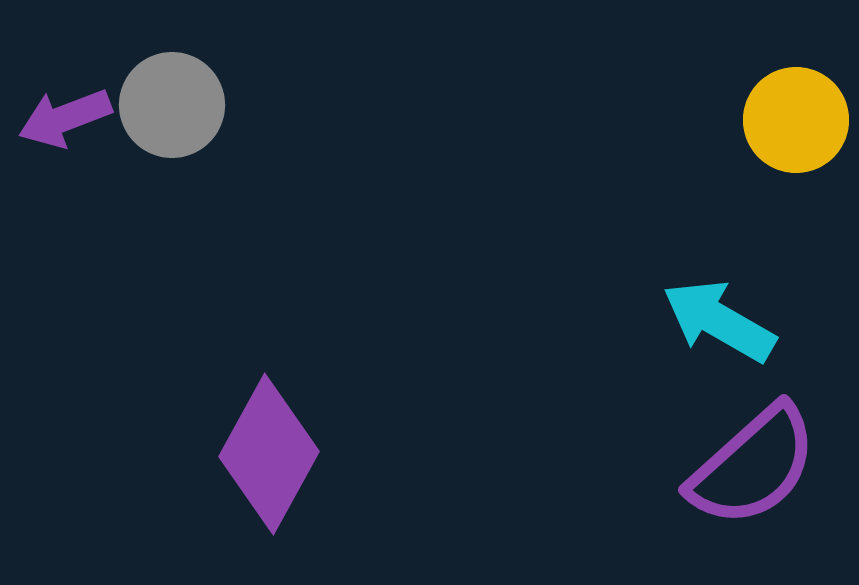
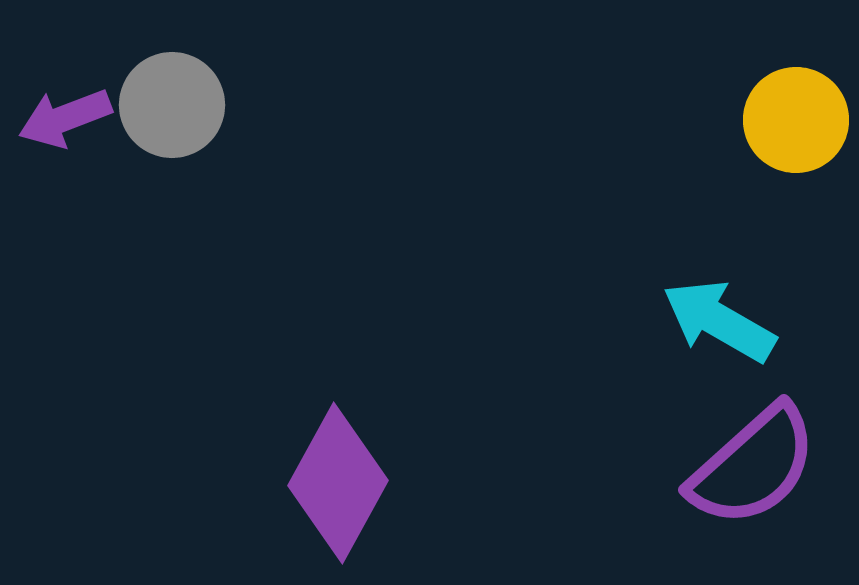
purple diamond: moved 69 px right, 29 px down
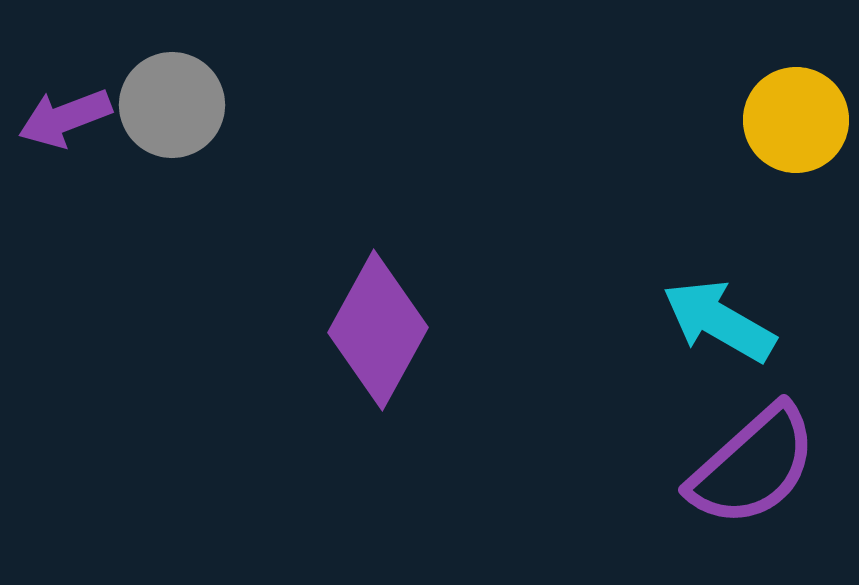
purple diamond: moved 40 px right, 153 px up
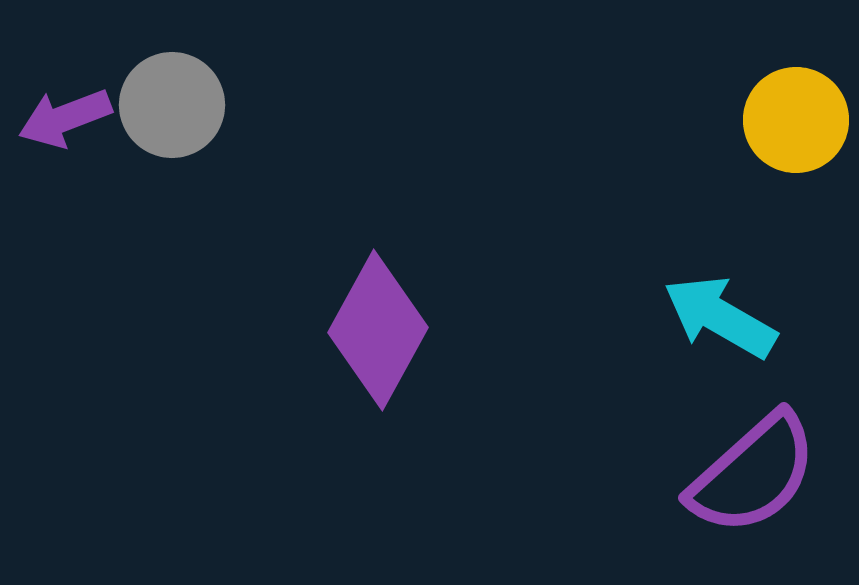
cyan arrow: moved 1 px right, 4 px up
purple semicircle: moved 8 px down
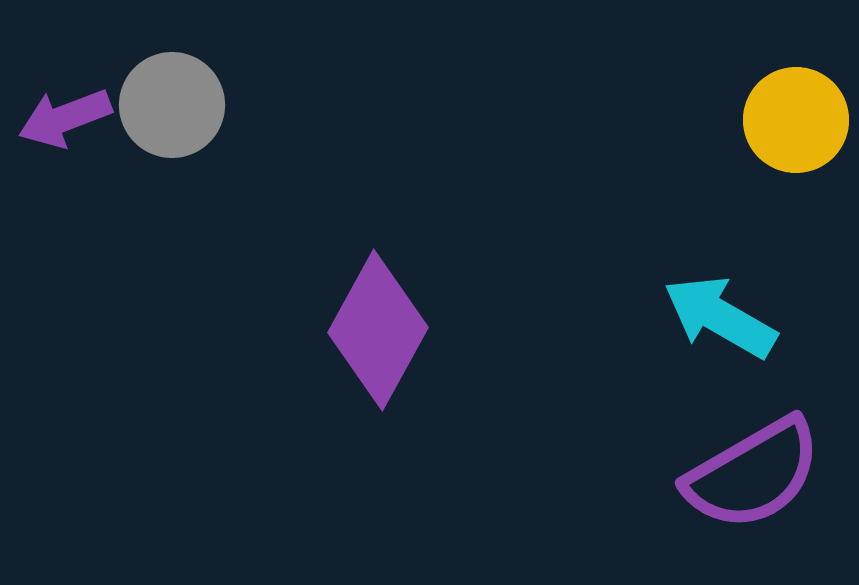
purple semicircle: rotated 12 degrees clockwise
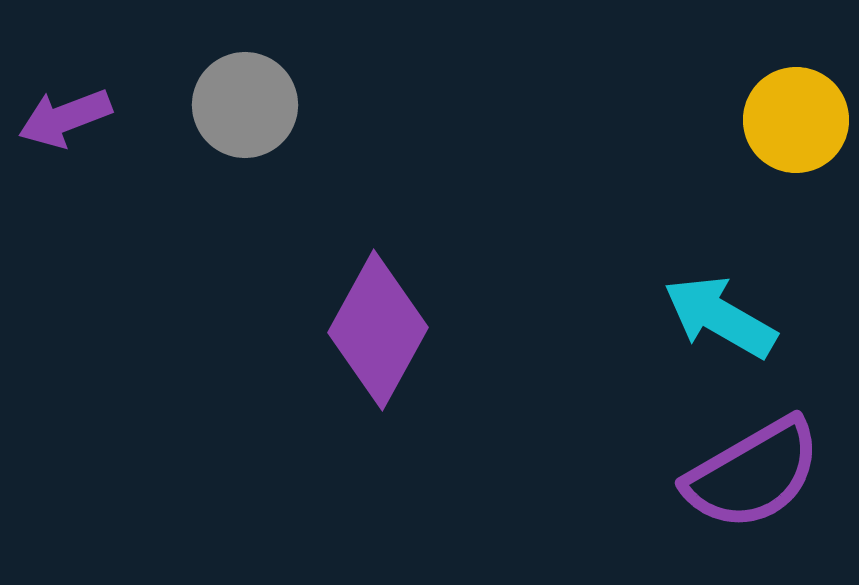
gray circle: moved 73 px right
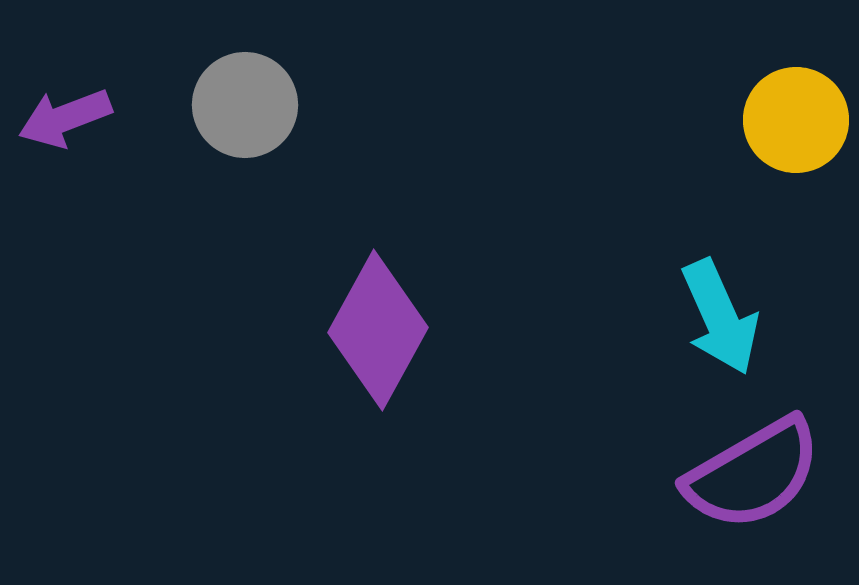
cyan arrow: rotated 144 degrees counterclockwise
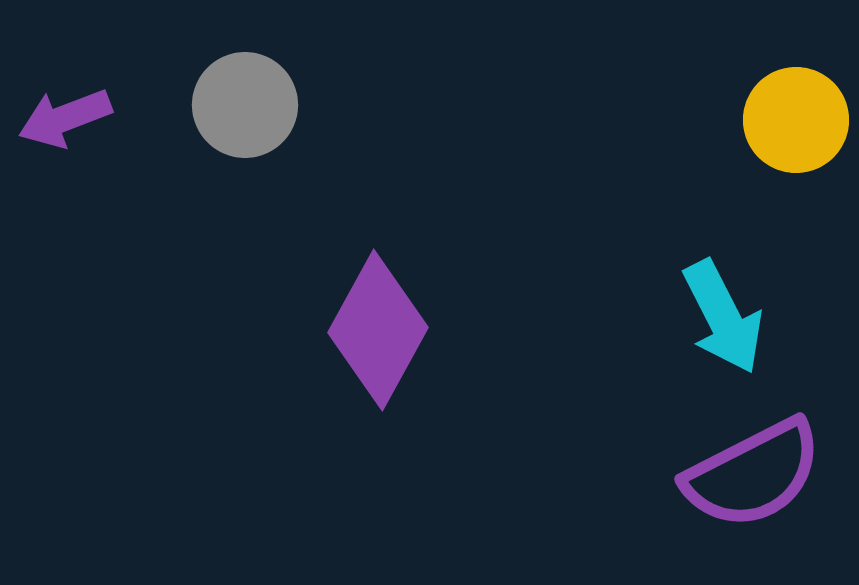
cyan arrow: moved 3 px right; rotated 3 degrees counterclockwise
purple semicircle: rotated 3 degrees clockwise
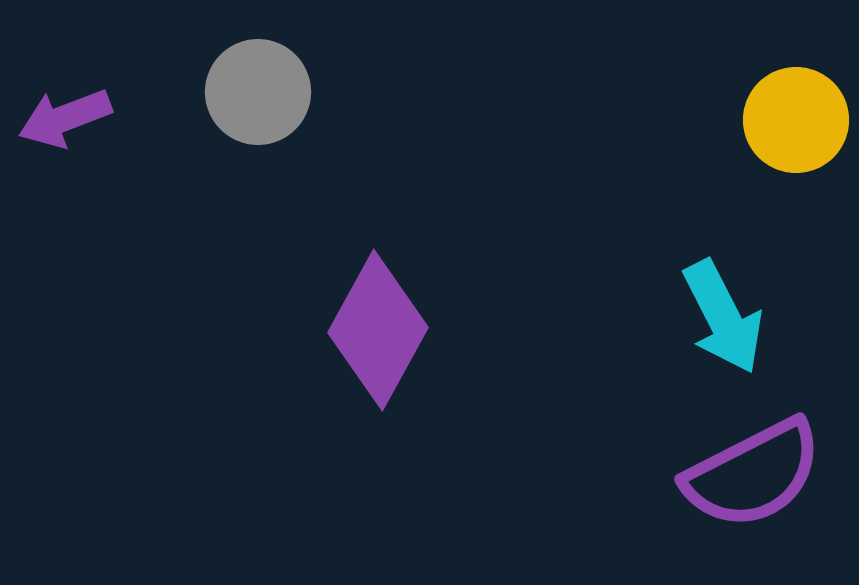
gray circle: moved 13 px right, 13 px up
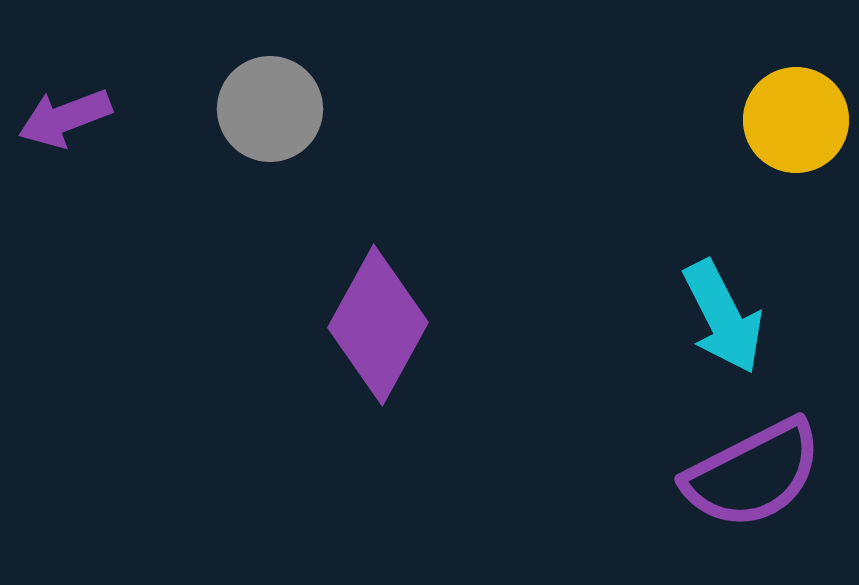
gray circle: moved 12 px right, 17 px down
purple diamond: moved 5 px up
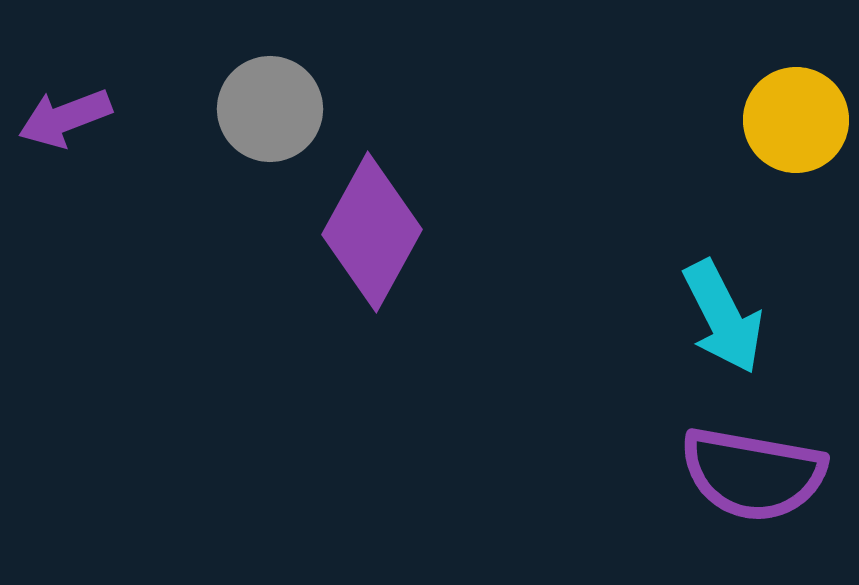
purple diamond: moved 6 px left, 93 px up
purple semicircle: rotated 37 degrees clockwise
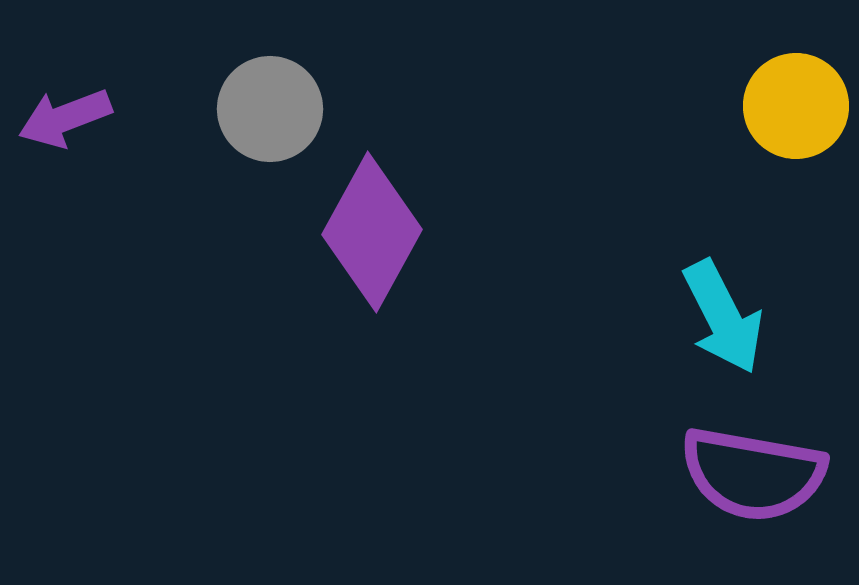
yellow circle: moved 14 px up
